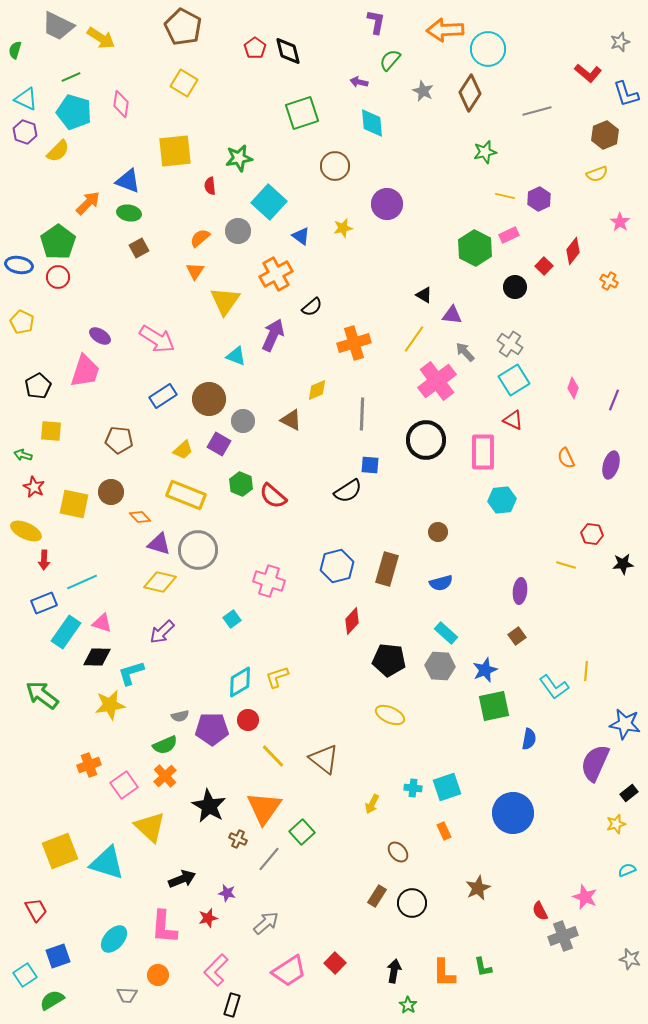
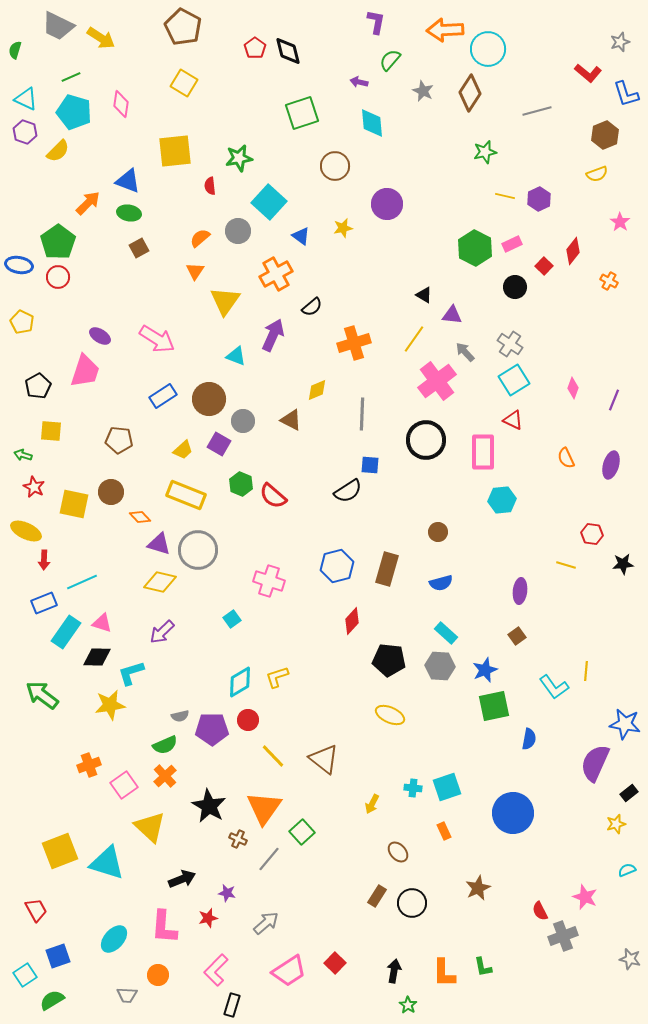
pink rectangle at (509, 235): moved 3 px right, 9 px down
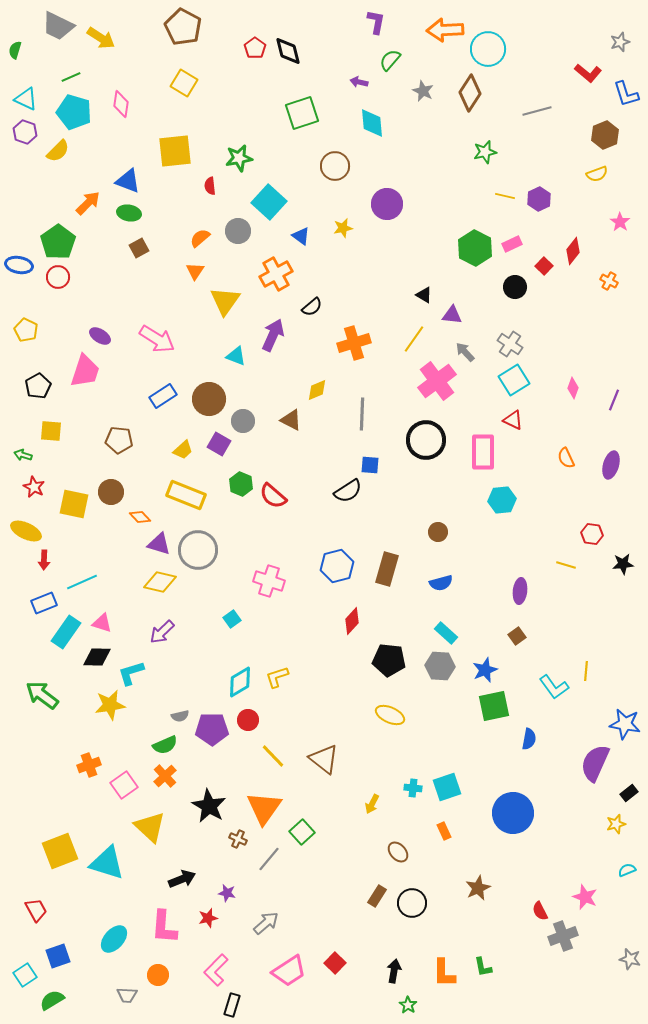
yellow pentagon at (22, 322): moved 4 px right, 8 px down
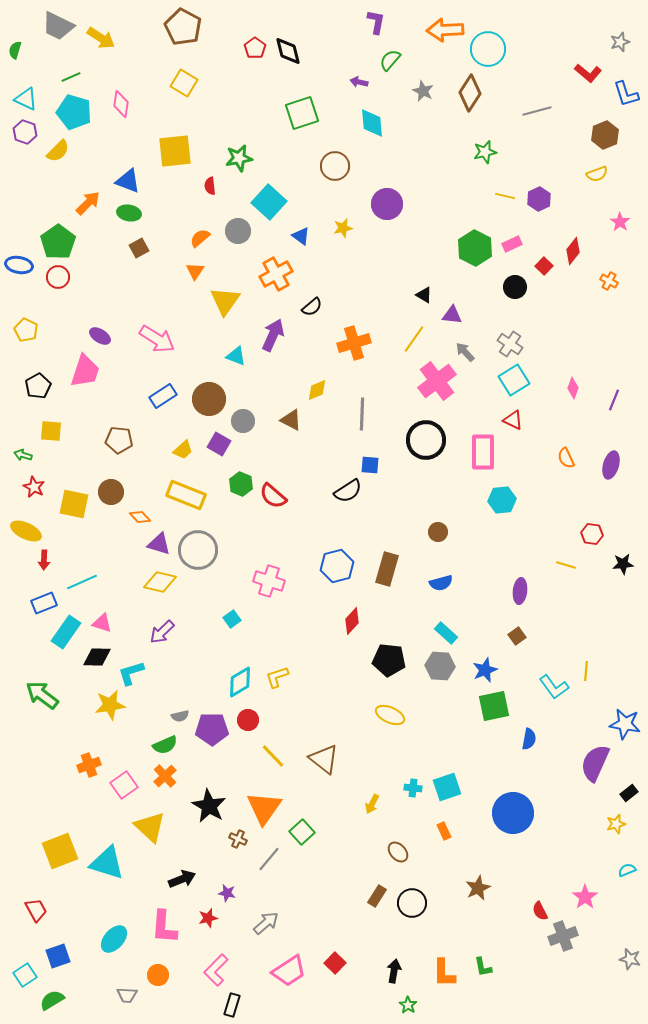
pink star at (585, 897): rotated 15 degrees clockwise
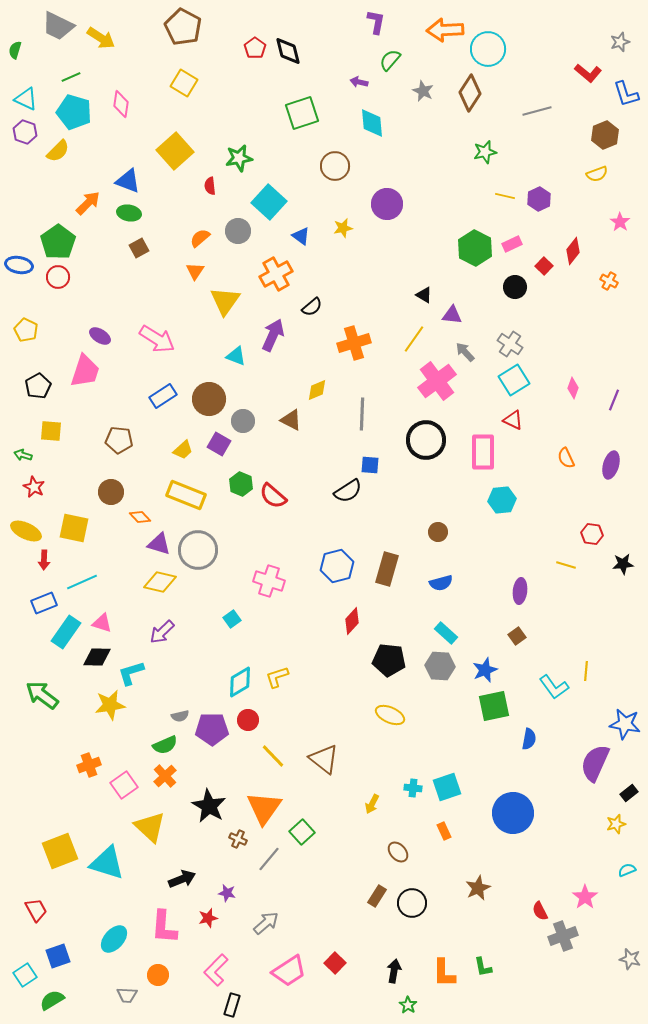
yellow square at (175, 151): rotated 36 degrees counterclockwise
yellow square at (74, 504): moved 24 px down
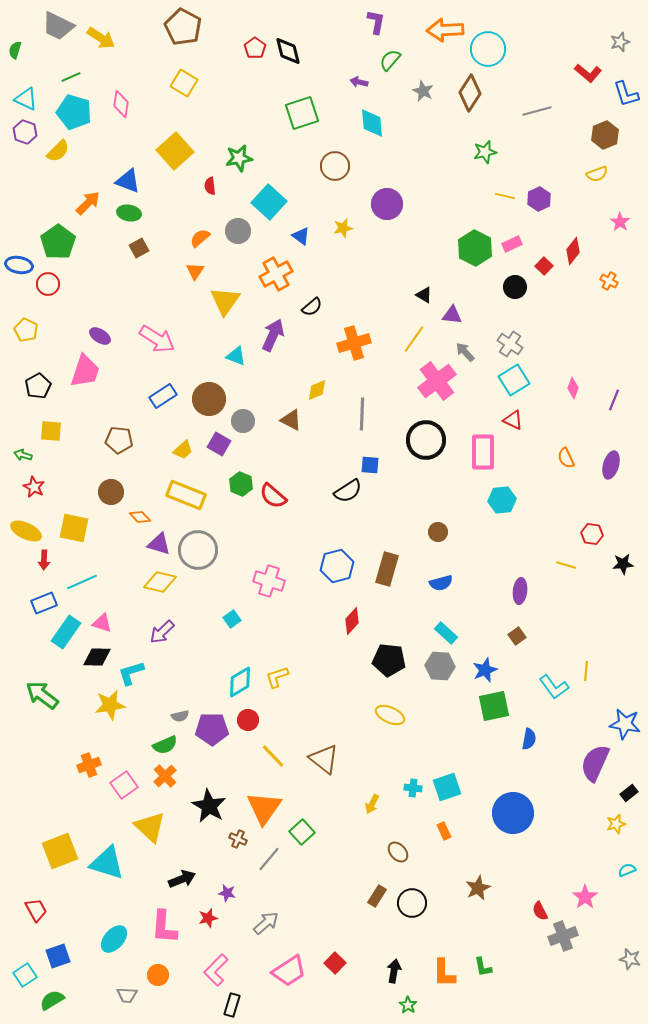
red circle at (58, 277): moved 10 px left, 7 px down
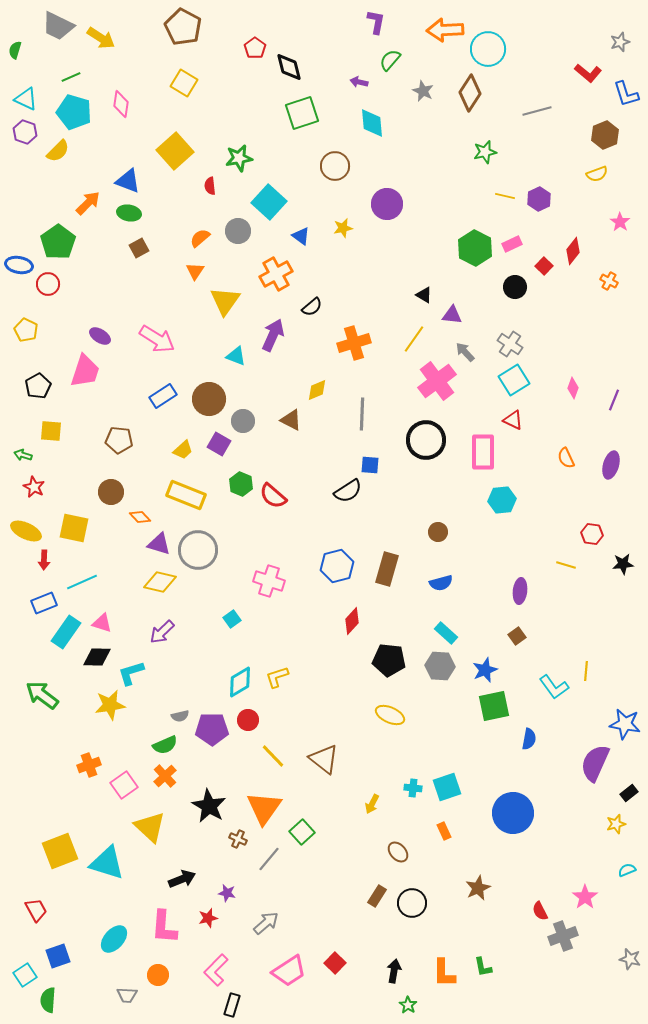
black diamond at (288, 51): moved 1 px right, 16 px down
green semicircle at (52, 1000): moved 4 px left; rotated 55 degrees counterclockwise
